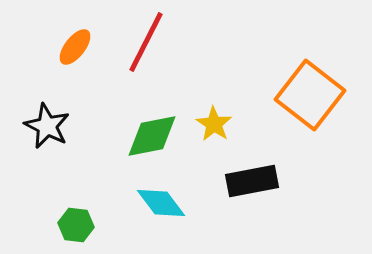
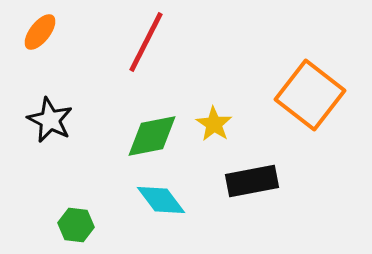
orange ellipse: moved 35 px left, 15 px up
black star: moved 3 px right, 6 px up
cyan diamond: moved 3 px up
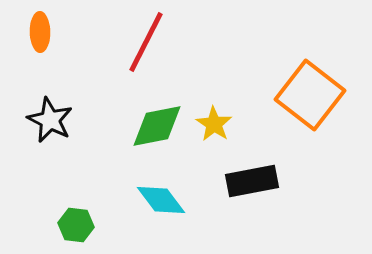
orange ellipse: rotated 39 degrees counterclockwise
green diamond: moved 5 px right, 10 px up
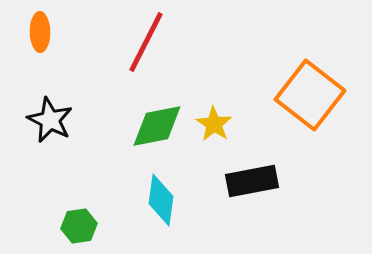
cyan diamond: rotated 45 degrees clockwise
green hexagon: moved 3 px right, 1 px down; rotated 16 degrees counterclockwise
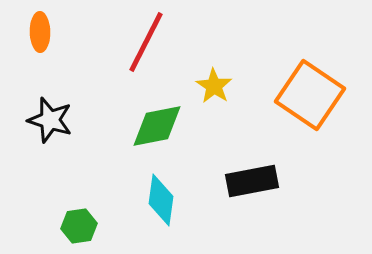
orange square: rotated 4 degrees counterclockwise
black star: rotated 9 degrees counterclockwise
yellow star: moved 38 px up
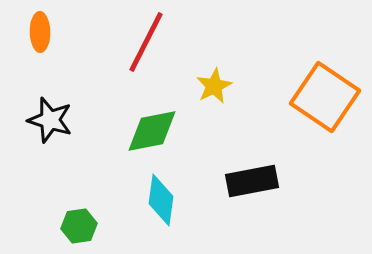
yellow star: rotated 12 degrees clockwise
orange square: moved 15 px right, 2 px down
green diamond: moved 5 px left, 5 px down
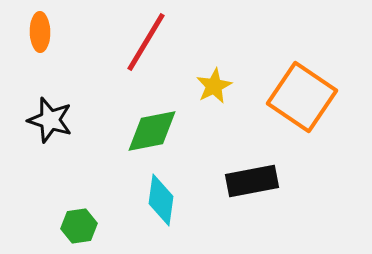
red line: rotated 4 degrees clockwise
orange square: moved 23 px left
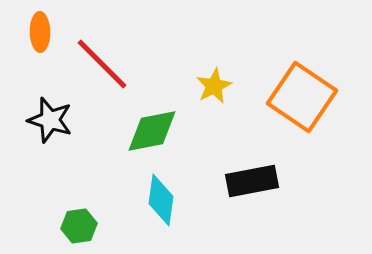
red line: moved 44 px left, 22 px down; rotated 76 degrees counterclockwise
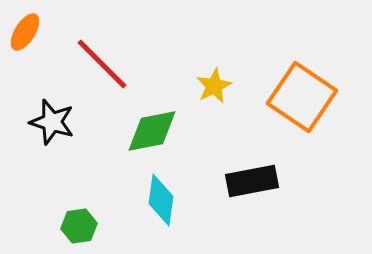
orange ellipse: moved 15 px left; rotated 33 degrees clockwise
black star: moved 2 px right, 2 px down
